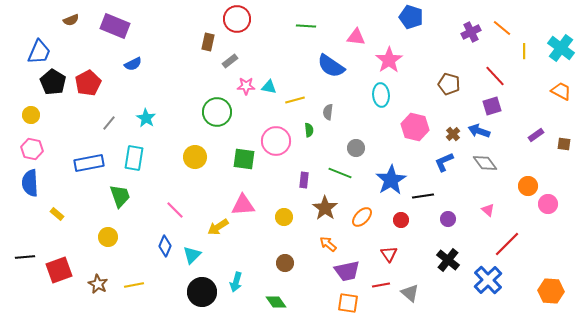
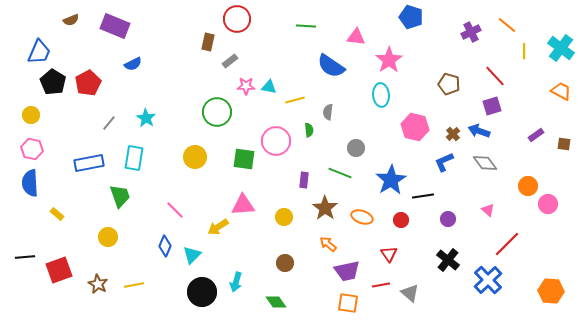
orange line at (502, 28): moved 5 px right, 3 px up
orange ellipse at (362, 217): rotated 65 degrees clockwise
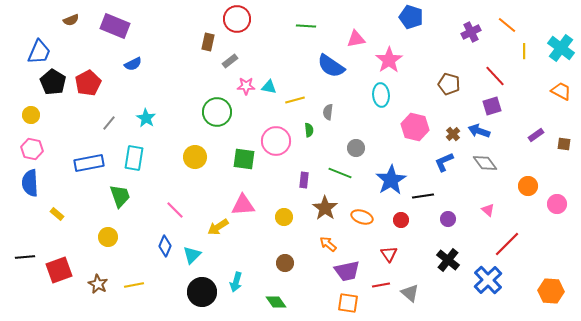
pink triangle at (356, 37): moved 2 px down; rotated 18 degrees counterclockwise
pink circle at (548, 204): moved 9 px right
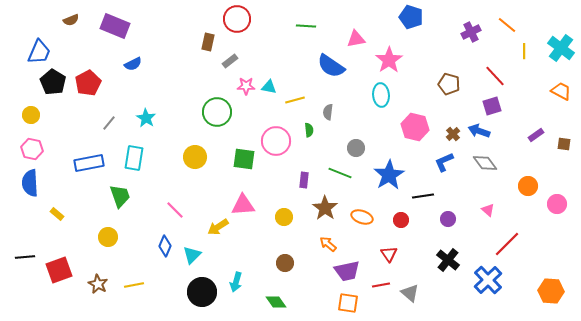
blue star at (391, 180): moved 2 px left, 5 px up
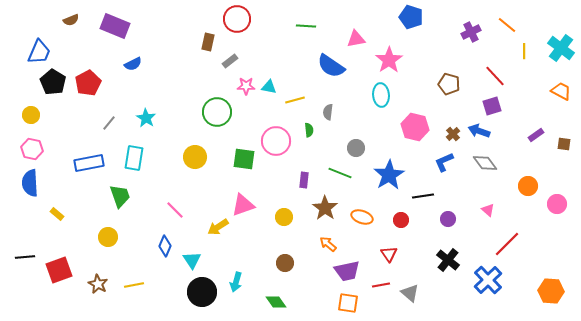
pink triangle at (243, 205): rotated 15 degrees counterclockwise
cyan triangle at (192, 255): moved 5 px down; rotated 18 degrees counterclockwise
